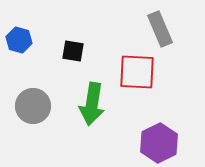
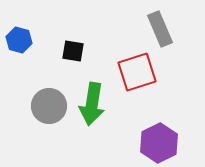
red square: rotated 21 degrees counterclockwise
gray circle: moved 16 px right
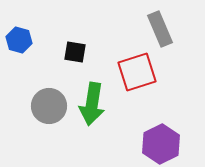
black square: moved 2 px right, 1 px down
purple hexagon: moved 2 px right, 1 px down
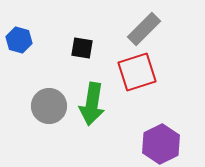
gray rectangle: moved 16 px left; rotated 68 degrees clockwise
black square: moved 7 px right, 4 px up
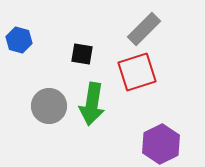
black square: moved 6 px down
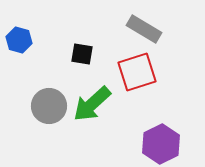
gray rectangle: rotated 76 degrees clockwise
green arrow: rotated 39 degrees clockwise
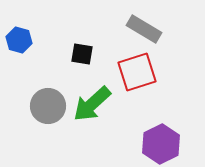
gray circle: moved 1 px left
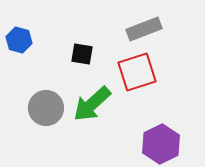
gray rectangle: rotated 52 degrees counterclockwise
gray circle: moved 2 px left, 2 px down
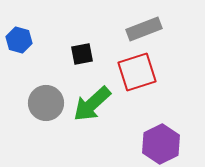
black square: rotated 20 degrees counterclockwise
gray circle: moved 5 px up
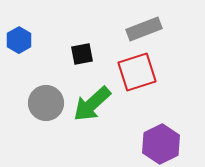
blue hexagon: rotated 15 degrees clockwise
